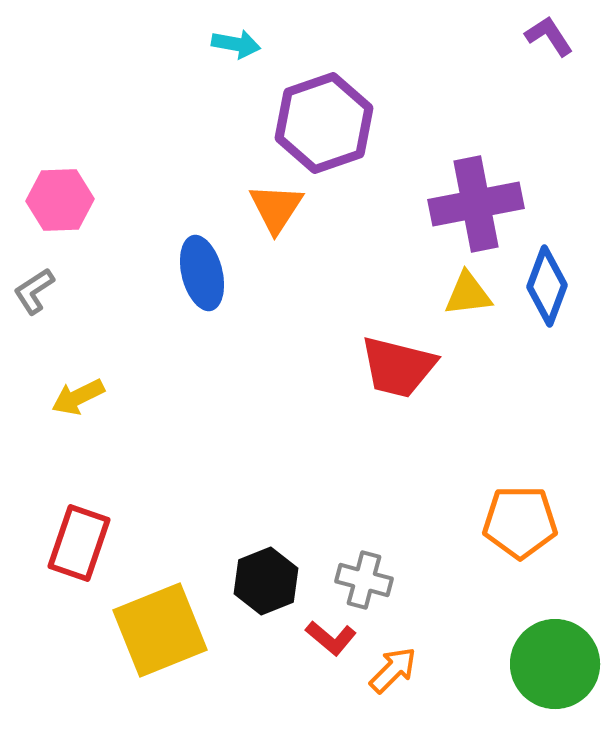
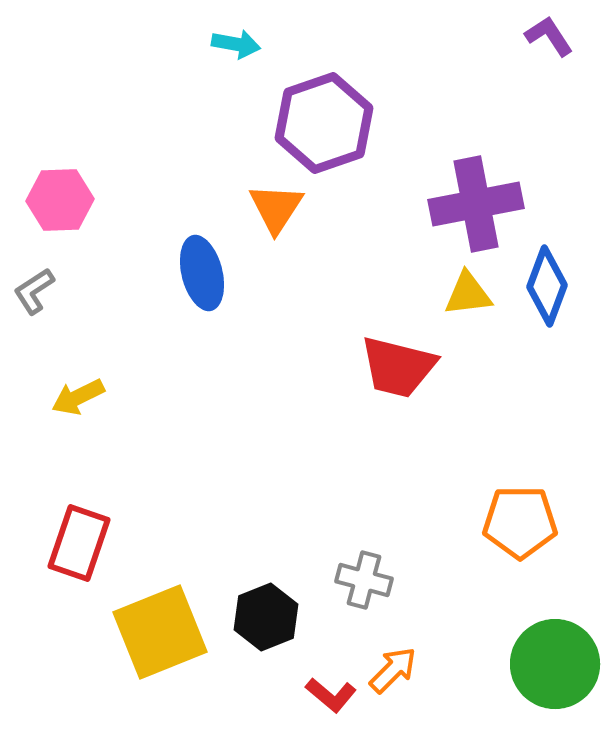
black hexagon: moved 36 px down
yellow square: moved 2 px down
red L-shape: moved 57 px down
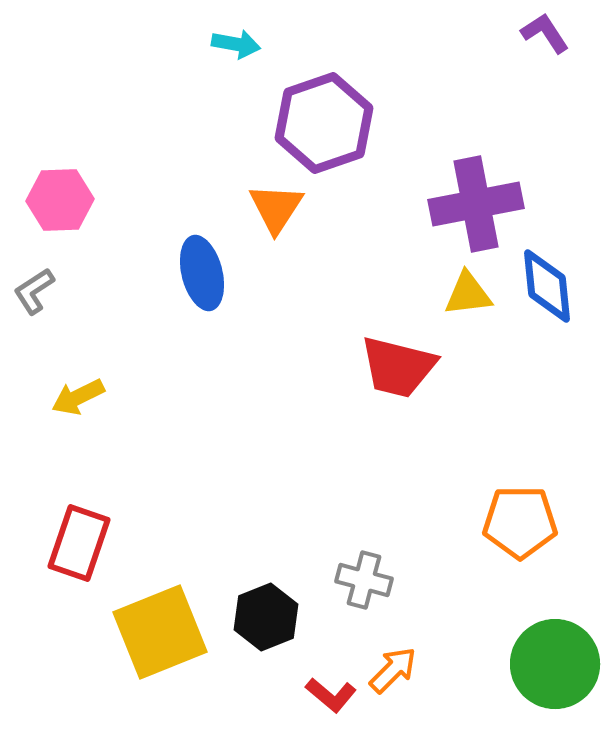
purple L-shape: moved 4 px left, 3 px up
blue diamond: rotated 26 degrees counterclockwise
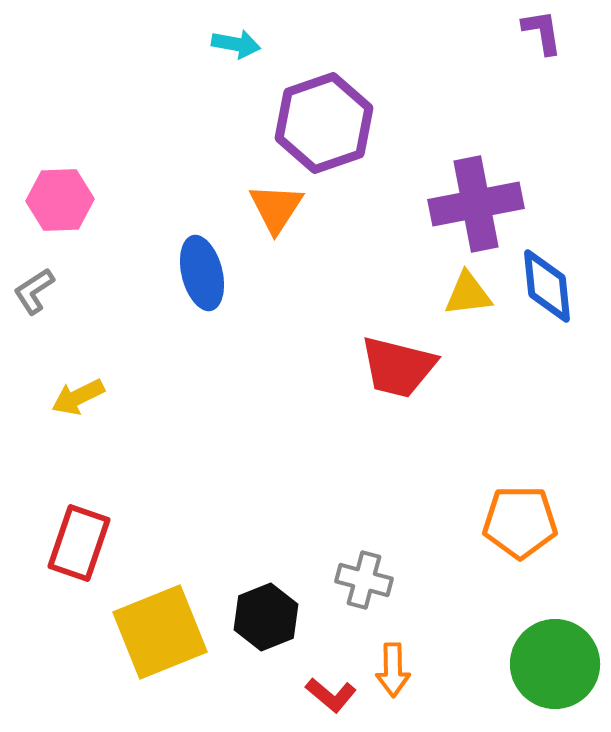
purple L-shape: moved 3 px left, 1 px up; rotated 24 degrees clockwise
orange arrow: rotated 134 degrees clockwise
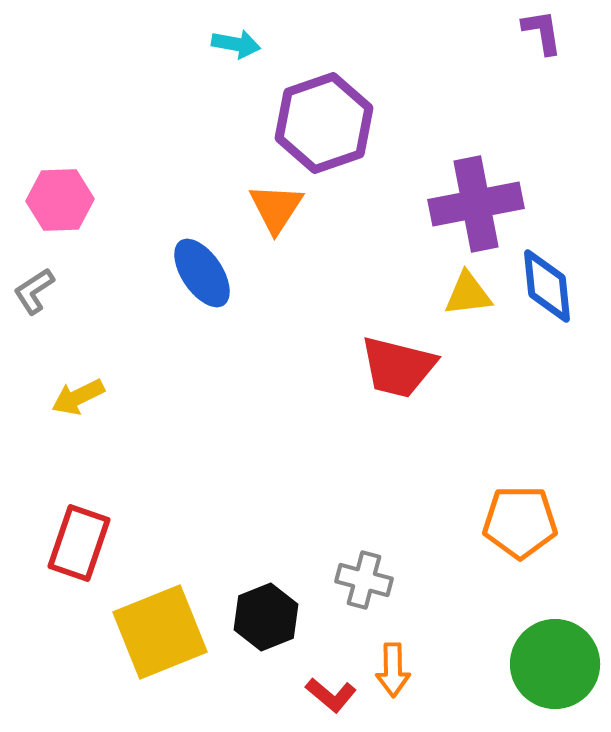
blue ellipse: rotated 20 degrees counterclockwise
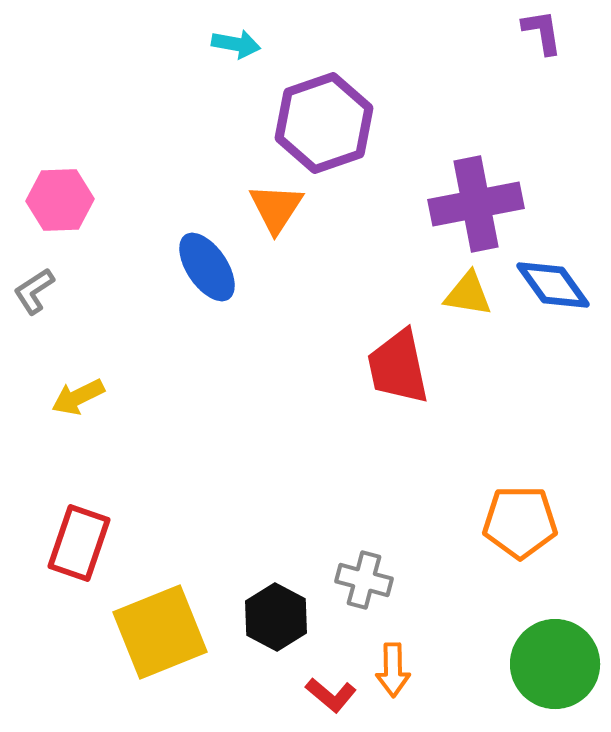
blue ellipse: moved 5 px right, 6 px up
blue diamond: moved 6 px right, 1 px up; rotated 30 degrees counterclockwise
yellow triangle: rotated 16 degrees clockwise
red trapezoid: rotated 64 degrees clockwise
black hexagon: moved 10 px right; rotated 10 degrees counterclockwise
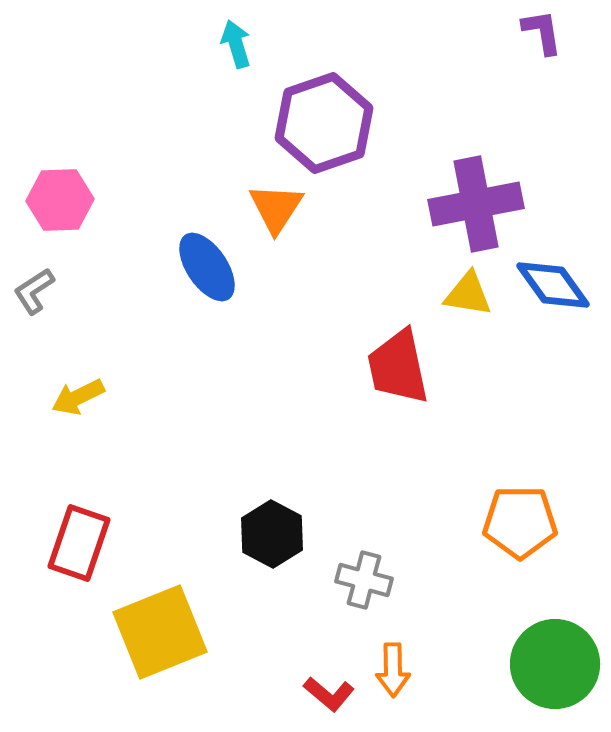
cyan arrow: rotated 117 degrees counterclockwise
black hexagon: moved 4 px left, 83 px up
red L-shape: moved 2 px left, 1 px up
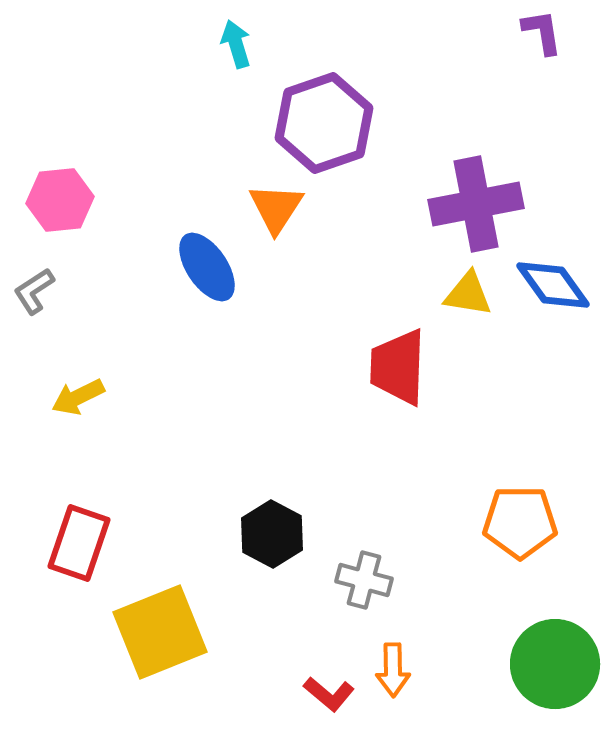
pink hexagon: rotated 4 degrees counterclockwise
red trapezoid: rotated 14 degrees clockwise
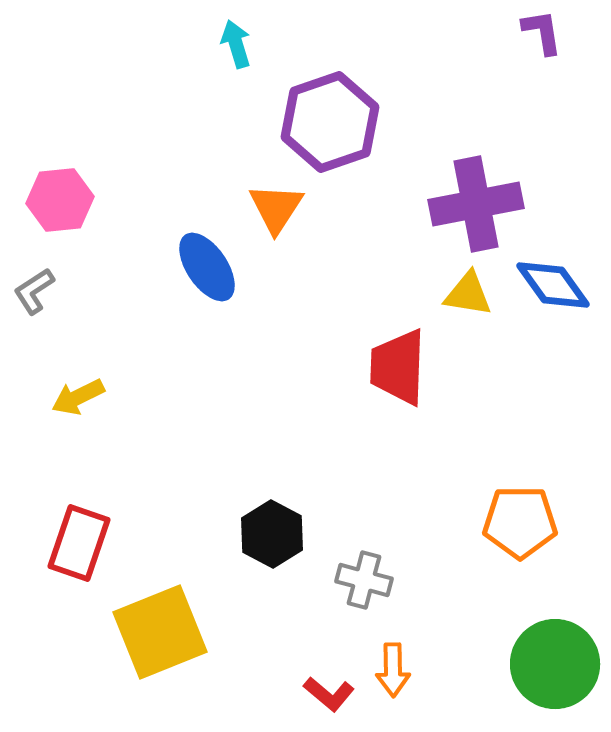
purple hexagon: moved 6 px right, 1 px up
